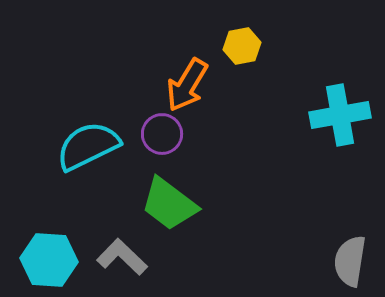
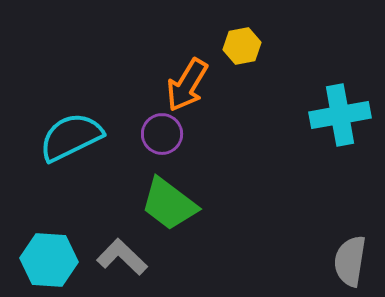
cyan semicircle: moved 17 px left, 9 px up
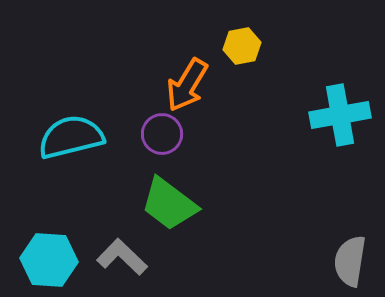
cyan semicircle: rotated 12 degrees clockwise
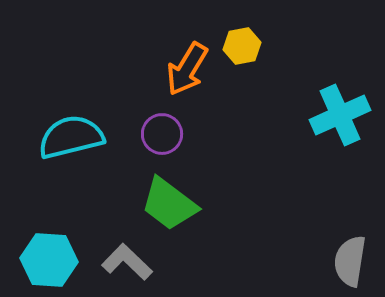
orange arrow: moved 16 px up
cyan cross: rotated 14 degrees counterclockwise
gray L-shape: moved 5 px right, 5 px down
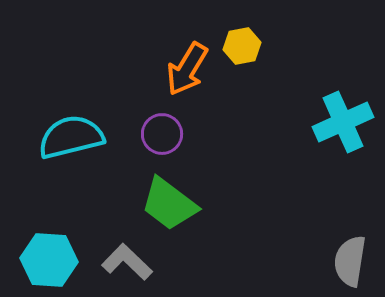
cyan cross: moved 3 px right, 7 px down
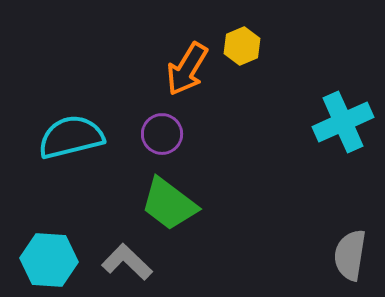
yellow hexagon: rotated 12 degrees counterclockwise
gray semicircle: moved 6 px up
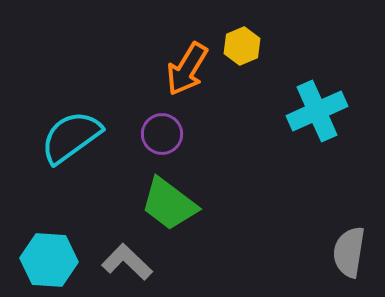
cyan cross: moved 26 px left, 11 px up
cyan semicircle: rotated 22 degrees counterclockwise
gray semicircle: moved 1 px left, 3 px up
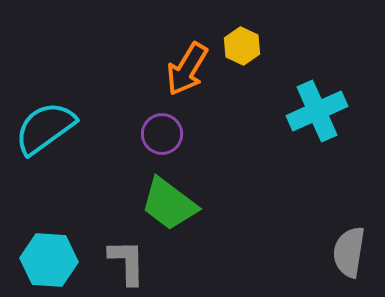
yellow hexagon: rotated 12 degrees counterclockwise
cyan semicircle: moved 26 px left, 9 px up
gray L-shape: rotated 45 degrees clockwise
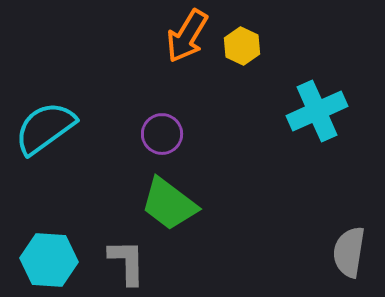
orange arrow: moved 33 px up
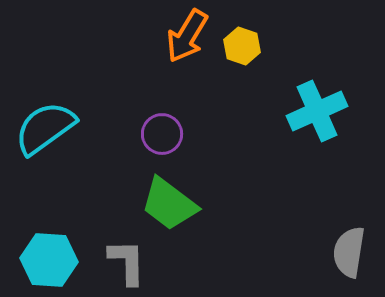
yellow hexagon: rotated 6 degrees counterclockwise
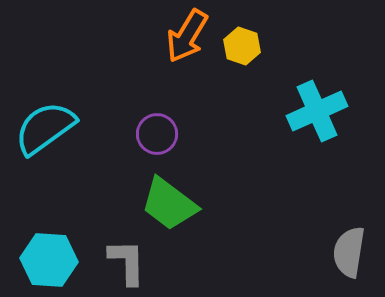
purple circle: moved 5 px left
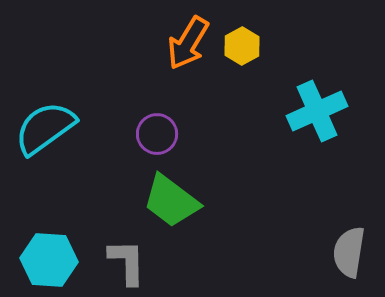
orange arrow: moved 1 px right, 7 px down
yellow hexagon: rotated 12 degrees clockwise
green trapezoid: moved 2 px right, 3 px up
